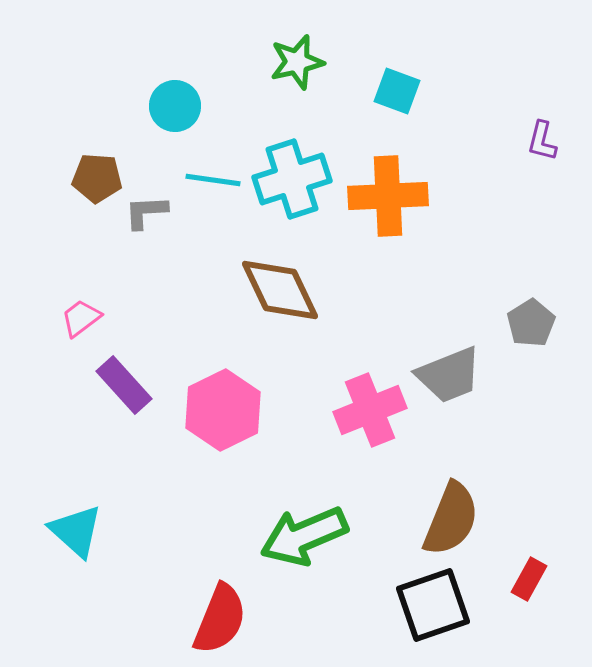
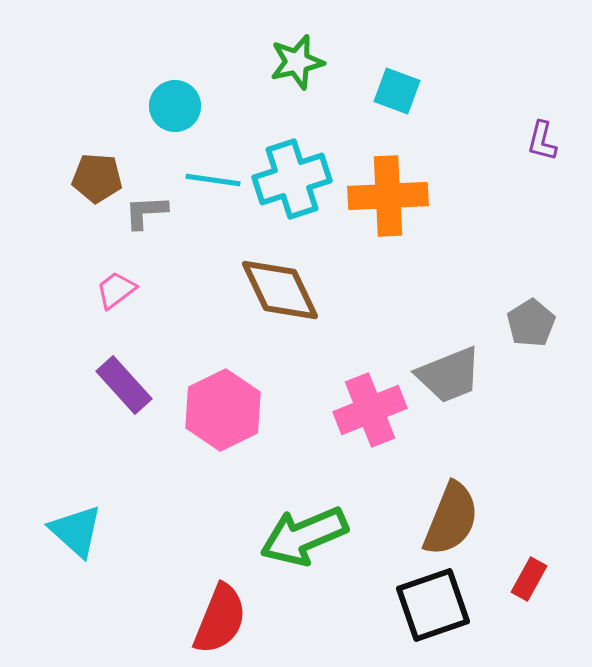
pink trapezoid: moved 35 px right, 28 px up
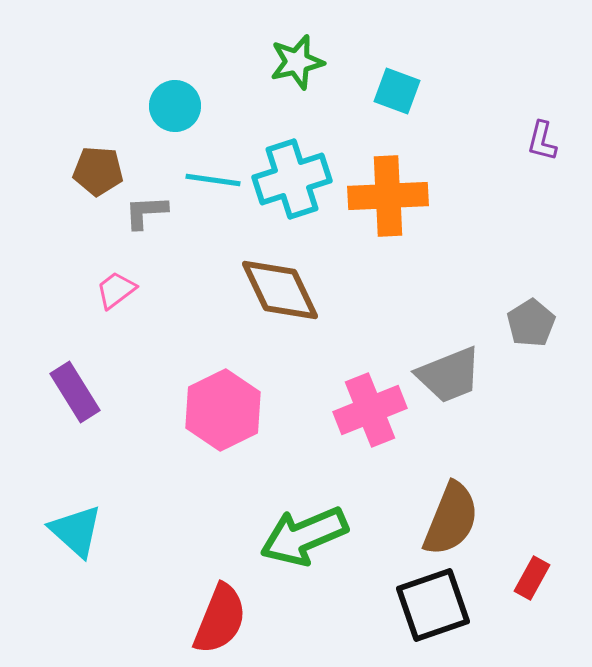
brown pentagon: moved 1 px right, 7 px up
purple rectangle: moved 49 px left, 7 px down; rotated 10 degrees clockwise
red rectangle: moved 3 px right, 1 px up
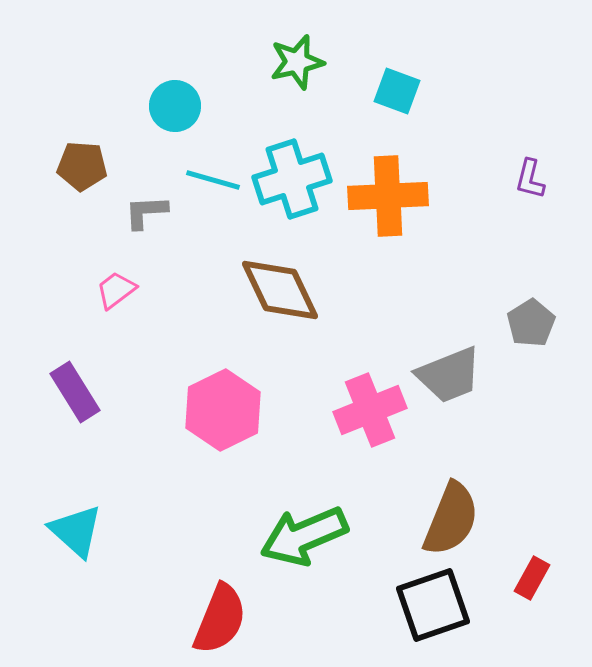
purple L-shape: moved 12 px left, 38 px down
brown pentagon: moved 16 px left, 5 px up
cyan line: rotated 8 degrees clockwise
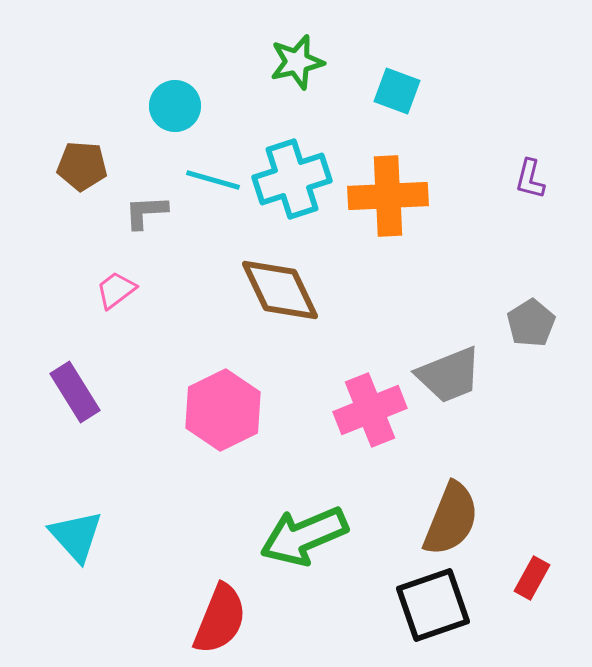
cyan triangle: moved 5 px down; rotated 6 degrees clockwise
